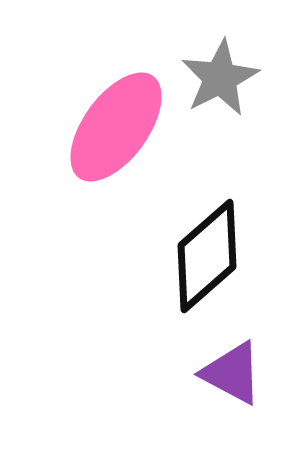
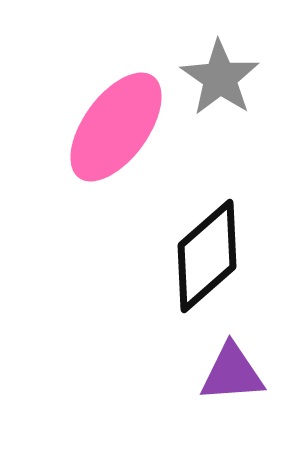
gray star: rotated 10 degrees counterclockwise
purple triangle: rotated 32 degrees counterclockwise
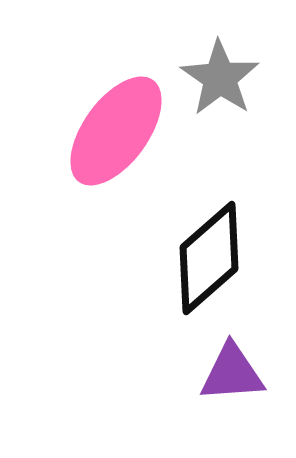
pink ellipse: moved 4 px down
black diamond: moved 2 px right, 2 px down
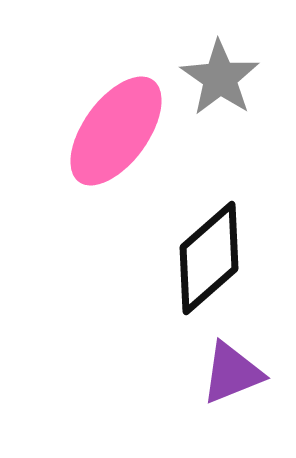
purple triangle: rotated 18 degrees counterclockwise
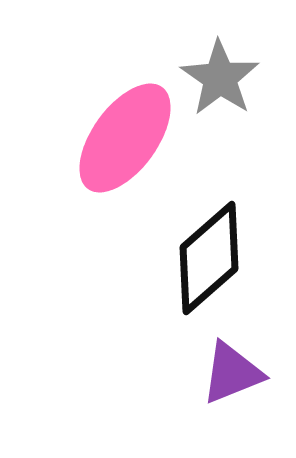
pink ellipse: moved 9 px right, 7 px down
